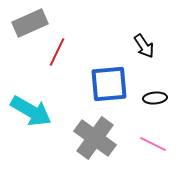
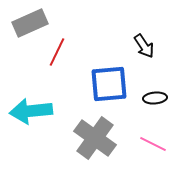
cyan arrow: rotated 144 degrees clockwise
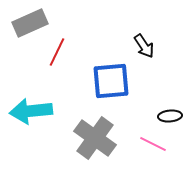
blue square: moved 2 px right, 3 px up
black ellipse: moved 15 px right, 18 px down
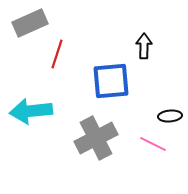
black arrow: rotated 145 degrees counterclockwise
red line: moved 2 px down; rotated 8 degrees counterclockwise
gray cross: moved 1 px right; rotated 27 degrees clockwise
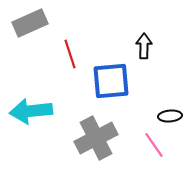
red line: moved 13 px right; rotated 36 degrees counterclockwise
pink line: moved 1 px right, 1 px down; rotated 28 degrees clockwise
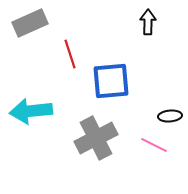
black arrow: moved 4 px right, 24 px up
pink line: rotated 28 degrees counterclockwise
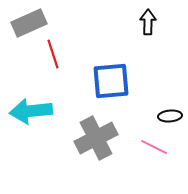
gray rectangle: moved 1 px left
red line: moved 17 px left
pink line: moved 2 px down
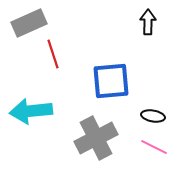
black ellipse: moved 17 px left; rotated 15 degrees clockwise
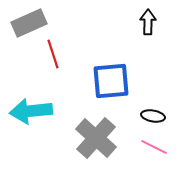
gray cross: rotated 21 degrees counterclockwise
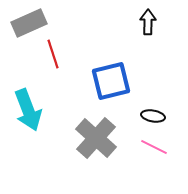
blue square: rotated 9 degrees counterclockwise
cyan arrow: moved 3 px left, 1 px up; rotated 105 degrees counterclockwise
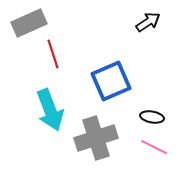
black arrow: rotated 55 degrees clockwise
blue square: rotated 9 degrees counterclockwise
cyan arrow: moved 22 px right
black ellipse: moved 1 px left, 1 px down
gray cross: rotated 30 degrees clockwise
